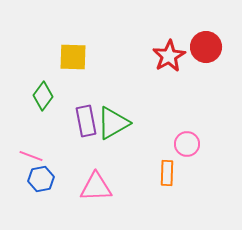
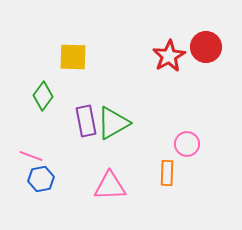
pink triangle: moved 14 px right, 1 px up
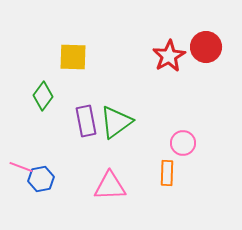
green triangle: moved 3 px right, 1 px up; rotated 6 degrees counterclockwise
pink circle: moved 4 px left, 1 px up
pink line: moved 10 px left, 11 px down
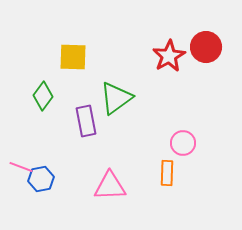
green triangle: moved 24 px up
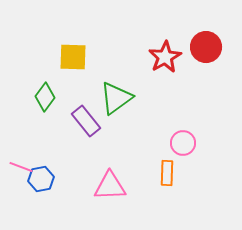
red star: moved 4 px left, 1 px down
green diamond: moved 2 px right, 1 px down
purple rectangle: rotated 28 degrees counterclockwise
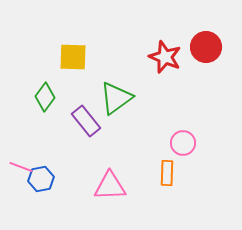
red star: rotated 20 degrees counterclockwise
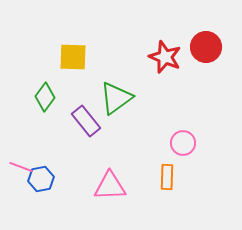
orange rectangle: moved 4 px down
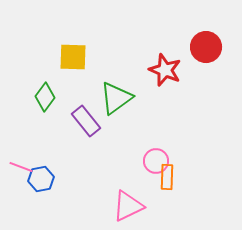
red star: moved 13 px down
pink circle: moved 27 px left, 18 px down
pink triangle: moved 18 px right, 20 px down; rotated 24 degrees counterclockwise
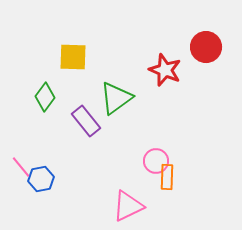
pink line: rotated 30 degrees clockwise
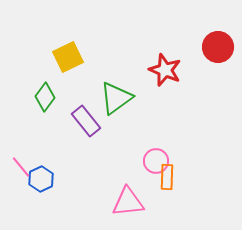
red circle: moved 12 px right
yellow square: moved 5 px left; rotated 28 degrees counterclockwise
blue hexagon: rotated 15 degrees counterclockwise
pink triangle: moved 4 px up; rotated 20 degrees clockwise
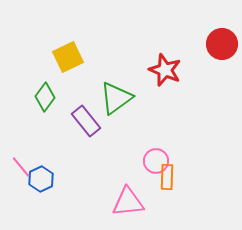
red circle: moved 4 px right, 3 px up
